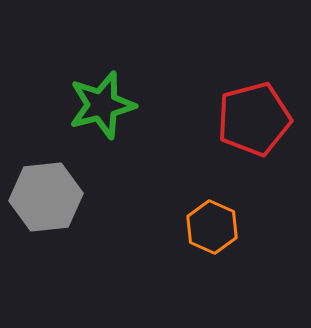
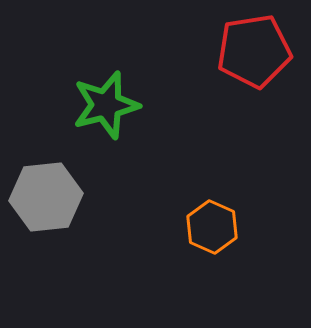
green star: moved 4 px right
red pentagon: moved 68 px up; rotated 6 degrees clockwise
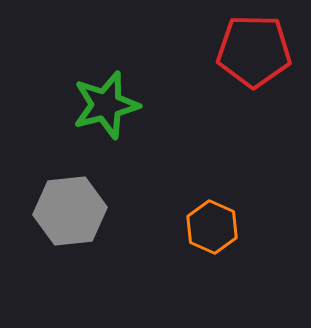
red pentagon: rotated 10 degrees clockwise
gray hexagon: moved 24 px right, 14 px down
